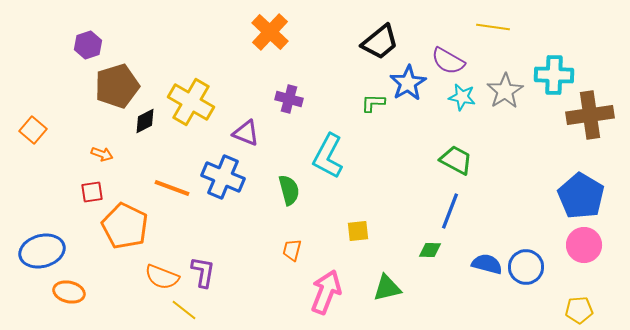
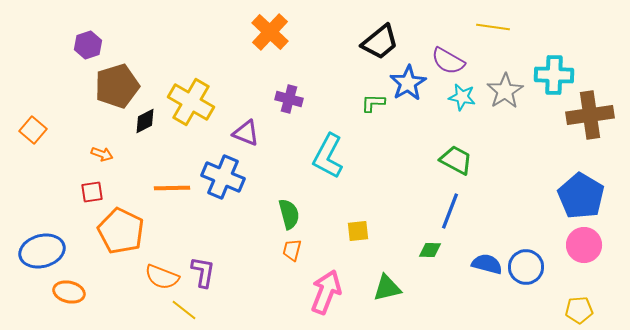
orange line at (172, 188): rotated 21 degrees counterclockwise
green semicircle at (289, 190): moved 24 px down
orange pentagon at (125, 226): moved 4 px left, 5 px down
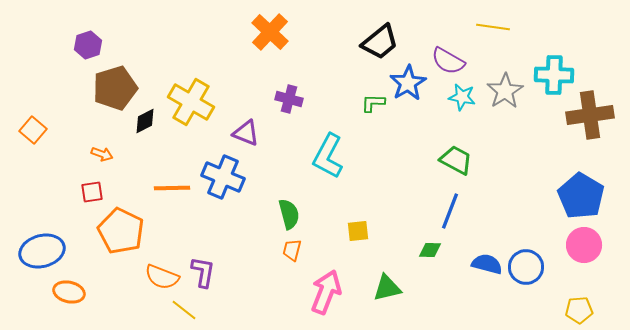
brown pentagon at (117, 86): moved 2 px left, 2 px down
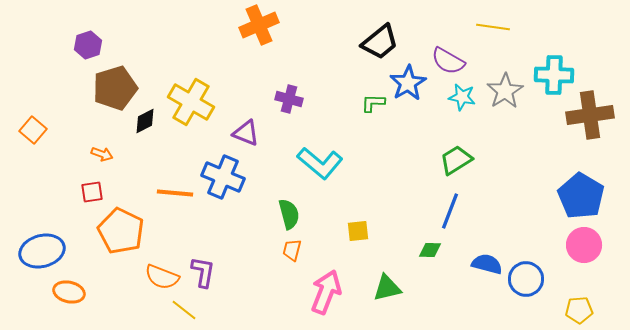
orange cross at (270, 32): moved 11 px left, 7 px up; rotated 24 degrees clockwise
cyan L-shape at (328, 156): moved 8 px left, 7 px down; rotated 78 degrees counterclockwise
green trapezoid at (456, 160): rotated 60 degrees counterclockwise
orange line at (172, 188): moved 3 px right, 5 px down; rotated 6 degrees clockwise
blue circle at (526, 267): moved 12 px down
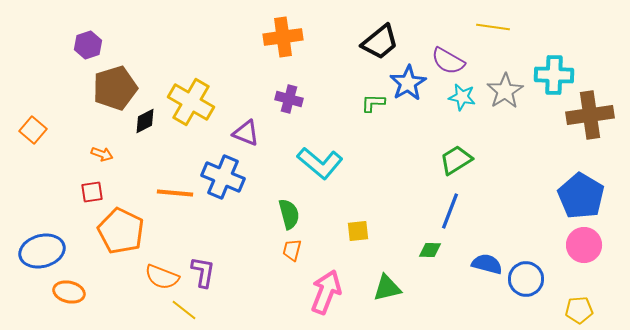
orange cross at (259, 25): moved 24 px right, 12 px down; rotated 15 degrees clockwise
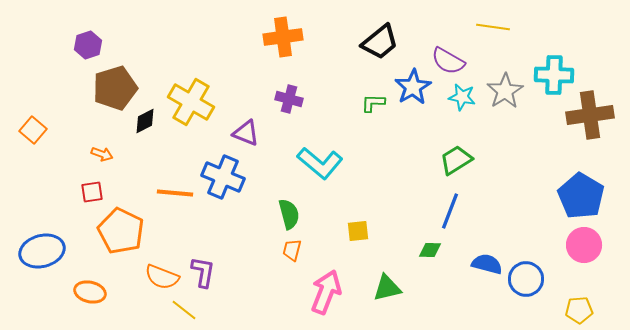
blue star at (408, 83): moved 5 px right, 4 px down
orange ellipse at (69, 292): moved 21 px right
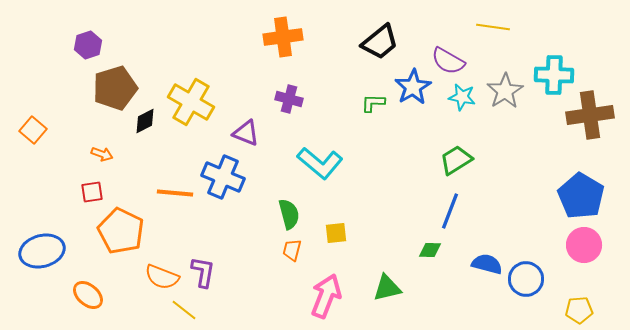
yellow square at (358, 231): moved 22 px left, 2 px down
orange ellipse at (90, 292): moved 2 px left, 3 px down; rotated 28 degrees clockwise
pink arrow at (326, 292): moved 4 px down
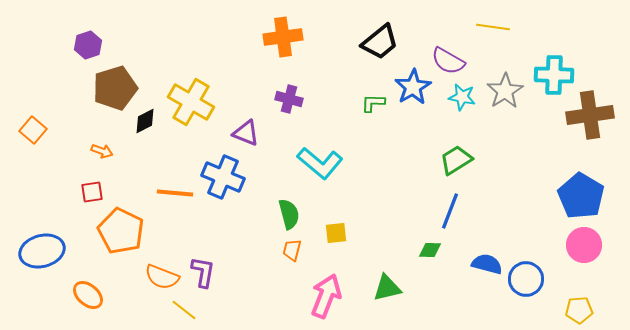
orange arrow at (102, 154): moved 3 px up
